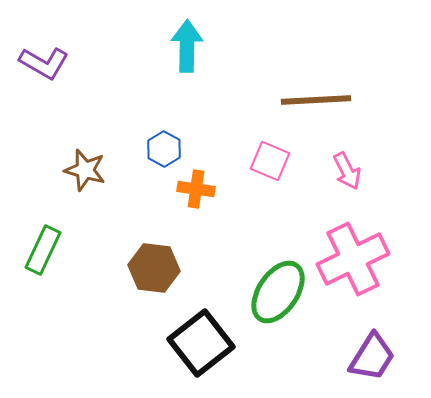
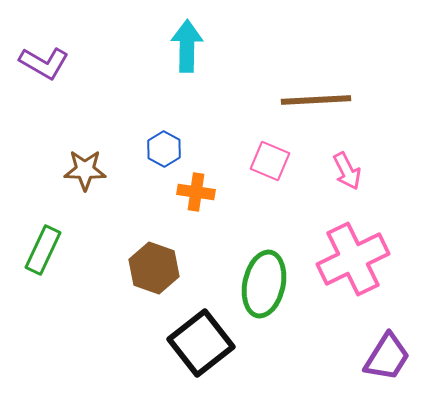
brown star: rotated 15 degrees counterclockwise
orange cross: moved 3 px down
brown hexagon: rotated 12 degrees clockwise
green ellipse: moved 14 px left, 8 px up; rotated 22 degrees counterclockwise
purple trapezoid: moved 15 px right
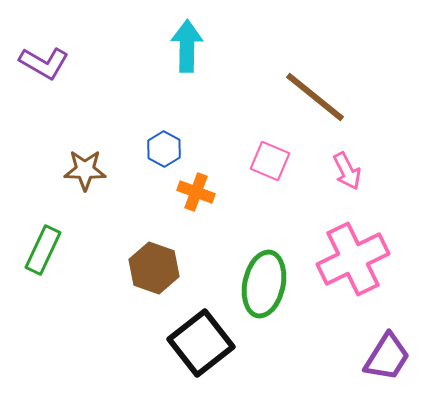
brown line: moved 1 px left, 3 px up; rotated 42 degrees clockwise
orange cross: rotated 12 degrees clockwise
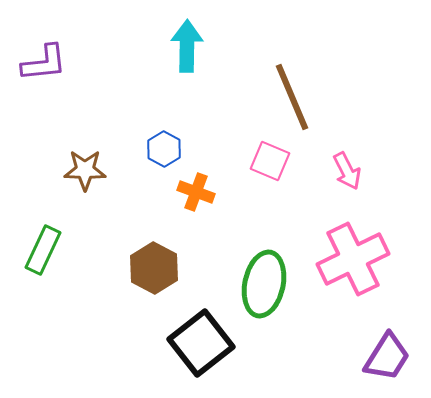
purple L-shape: rotated 36 degrees counterclockwise
brown line: moved 23 px left; rotated 28 degrees clockwise
brown hexagon: rotated 9 degrees clockwise
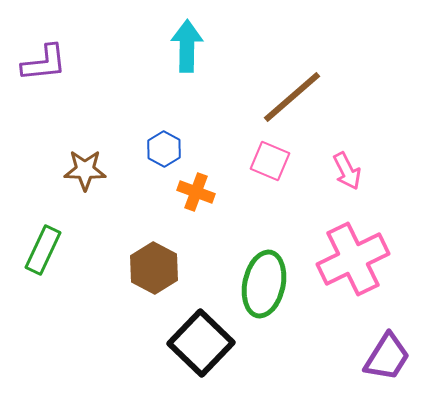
brown line: rotated 72 degrees clockwise
black square: rotated 8 degrees counterclockwise
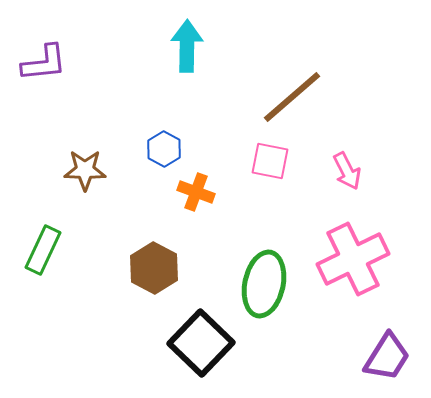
pink square: rotated 12 degrees counterclockwise
